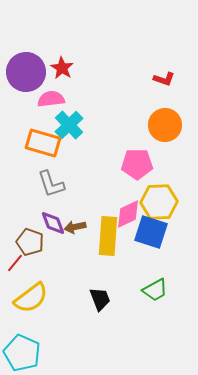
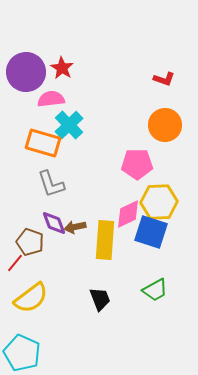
purple diamond: moved 1 px right
yellow rectangle: moved 3 px left, 4 px down
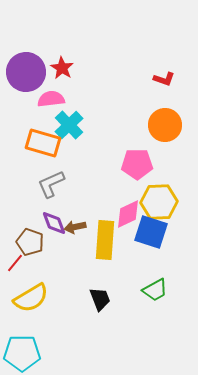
gray L-shape: rotated 84 degrees clockwise
yellow semicircle: rotated 6 degrees clockwise
cyan pentagon: rotated 24 degrees counterclockwise
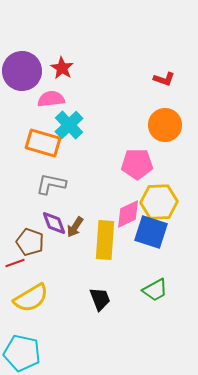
purple circle: moved 4 px left, 1 px up
gray L-shape: rotated 36 degrees clockwise
brown arrow: rotated 45 degrees counterclockwise
red line: rotated 30 degrees clockwise
cyan pentagon: rotated 12 degrees clockwise
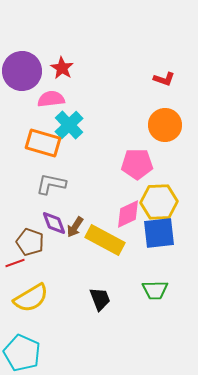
blue square: moved 8 px right, 1 px down; rotated 24 degrees counterclockwise
yellow rectangle: rotated 66 degrees counterclockwise
green trapezoid: rotated 28 degrees clockwise
cyan pentagon: rotated 12 degrees clockwise
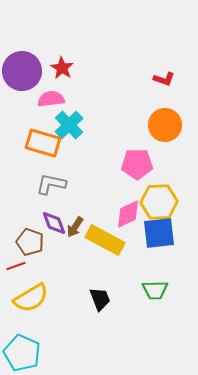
red line: moved 1 px right, 3 px down
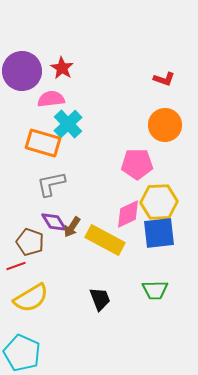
cyan cross: moved 1 px left, 1 px up
gray L-shape: rotated 24 degrees counterclockwise
purple diamond: moved 1 px up; rotated 12 degrees counterclockwise
brown arrow: moved 3 px left
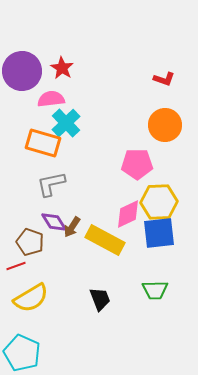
cyan cross: moved 2 px left, 1 px up
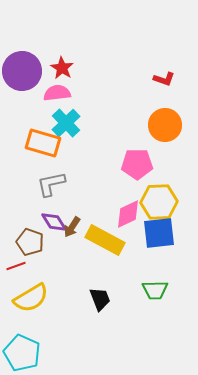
pink semicircle: moved 6 px right, 6 px up
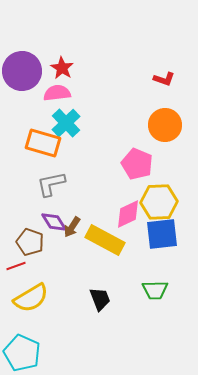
pink pentagon: rotated 24 degrees clockwise
blue square: moved 3 px right, 1 px down
